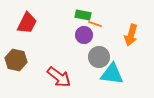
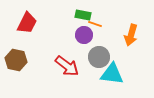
red arrow: moved 8 px right, 11 px up
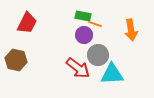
green rectangle: moved 1 px down
orange arrow: moved 5 px up; rotated 25 degrees counterclockwise
gray circle: moved 1 px left, 2 px up
red arrow: moved 11 px right, 2 px down
cyan triangle: rotated 10 degrees counterclockwise
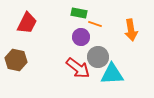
green rectangle: moved 4 px left, 3 px up
purple circle: moved 3 px left, 2 px down
gray circle: moved 2 px down
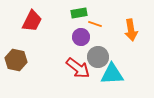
green rectangle: rotated 21 degrees counterclockwise
red trapezoid: moved 5 px right, 2 px up
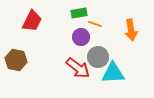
cyan triangle: moved 1 px right, 1 px up
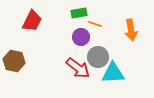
brown hexagon: moved 2 px left, 1 px down
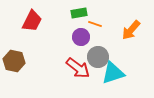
orange arrow: rotated 50 degrees clockwise
cyan triangle: rotated 15 degrees counterclockwise
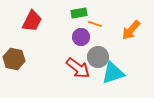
brown hexagon: moved 2 px up
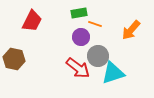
gray circle: moved 1 px up
